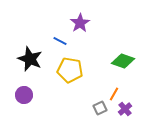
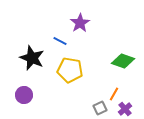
black star: moved 2 px right, 1 px up
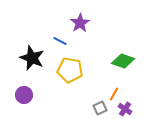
purple cross: rotated 16 degrees counterclockwise
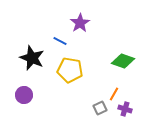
purple cross: rotated 16 degrees counterclockwise
